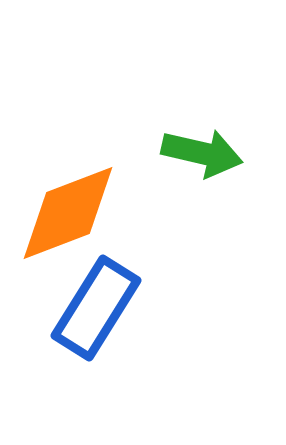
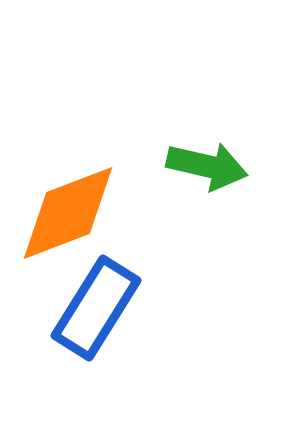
green arrow: moved 5 px right, 13 px down
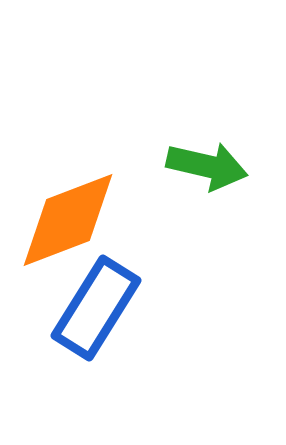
orange diamond: moved 7 px down
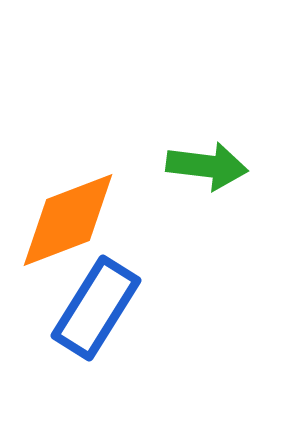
green arrow: rotated 6 degrees counterclockwise
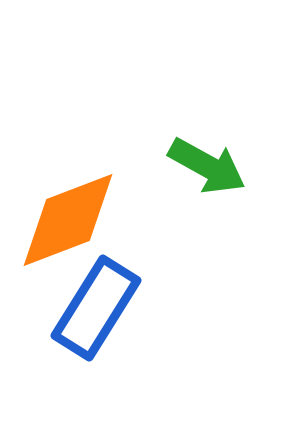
green arrow: rotated 22 degrees clockwise
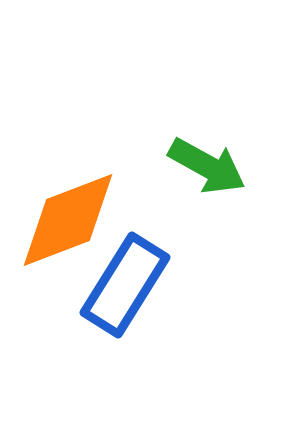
blue rectangle: moved 29 px right, 23 px up
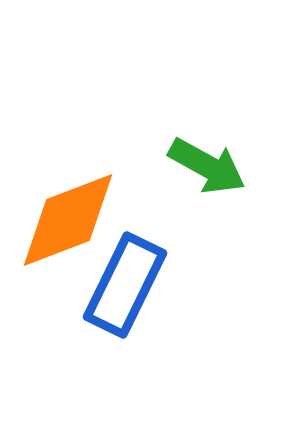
blue rectangle: rotated 6 degrees counterclockwise
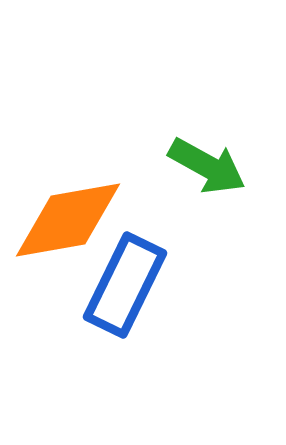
orange diamond: rotated 11 degrees clockwise
